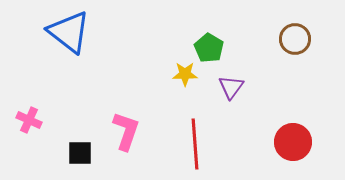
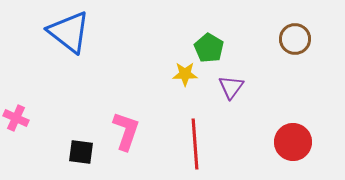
pink cross: moved 13 px left, 2 px up
black square: moved 1 px right, 1 px up; rotated 8 degrees clockwise
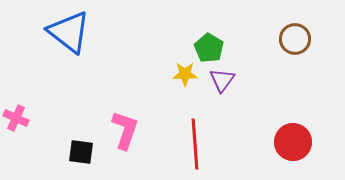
purple triangle: moved 9 px left, 7 px up
pink L-shape: moved 1 px left, 1 px up
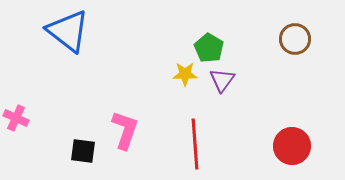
blue triangle: moved 1 px left, 1 px up
red circle: moved 1 px left, 4 px down
black square: moved 2 px right, 1 px up
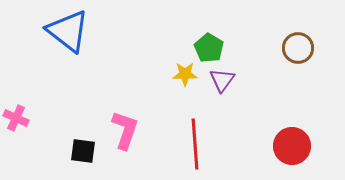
brown circle: moved 3 px right, 9 px down
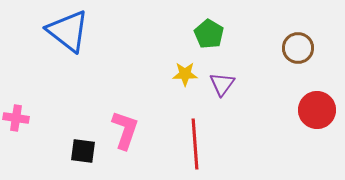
green pentagon: moved 14 px up
purple triangle: moved 4 px down
pink cross: rotated 15 degrees counterclockwise
red circle: moved 25 px right, 36 px up
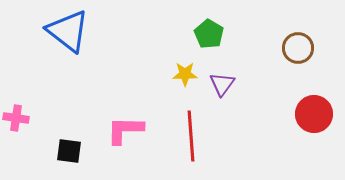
red circle: moved 3 px left, 4 px down
pink L-shape: rotated 108 degrees counterclockwise
red line: moved 4 px left, 8 px up
black square: moved 14 px left
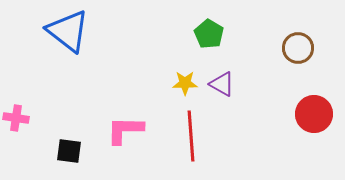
yellow star: moved 9 px down
purple triangle: rotated 36 degrees counterclockwise
